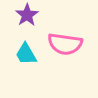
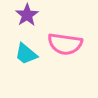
cyan trapezoid: rotated 20 degrees counterclockwise
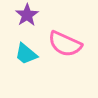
pink semicircle: rotated 16 degrees clockwise
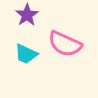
cyan trapezoid: rotated 15 degrees counterclockwise
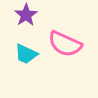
purple star: moved 1 px left
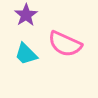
cyan trapezoid: rotated 20 degrees clockwise
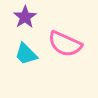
purple star: moved 1 px left, 2 px down
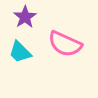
cyan trapezoid: moved 6 px left, 2 px up
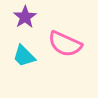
cyan trapezoid: moved 4 px right, 4 px down
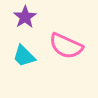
pink semicircle: moved 1 px right, 2 px down
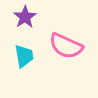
cyan trapezoid: rotated 145 degrees counterclockwise
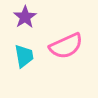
pink semicircle: rotated 48 degrees counterclockwise
